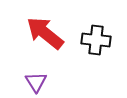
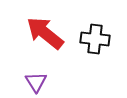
black cross: moved 1 px left, 1 px up
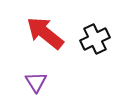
black cross: rotated 32 degrees counterclockwise
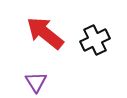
black cross: moved 1 px down
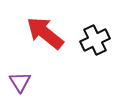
purple triangle: moved 16 px left
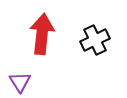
red arrow: moved 3 px left, 1 px down; rotated 57 degrees clockwise
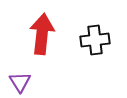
black cross: rotated 20 degrees clockwise
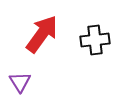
red arrow: rotated 30 degrees clockwise
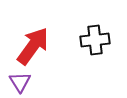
red arrow: moved 9 px left, 12 px down
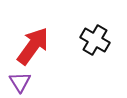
black cross: rotated 36 degrees clockwise
